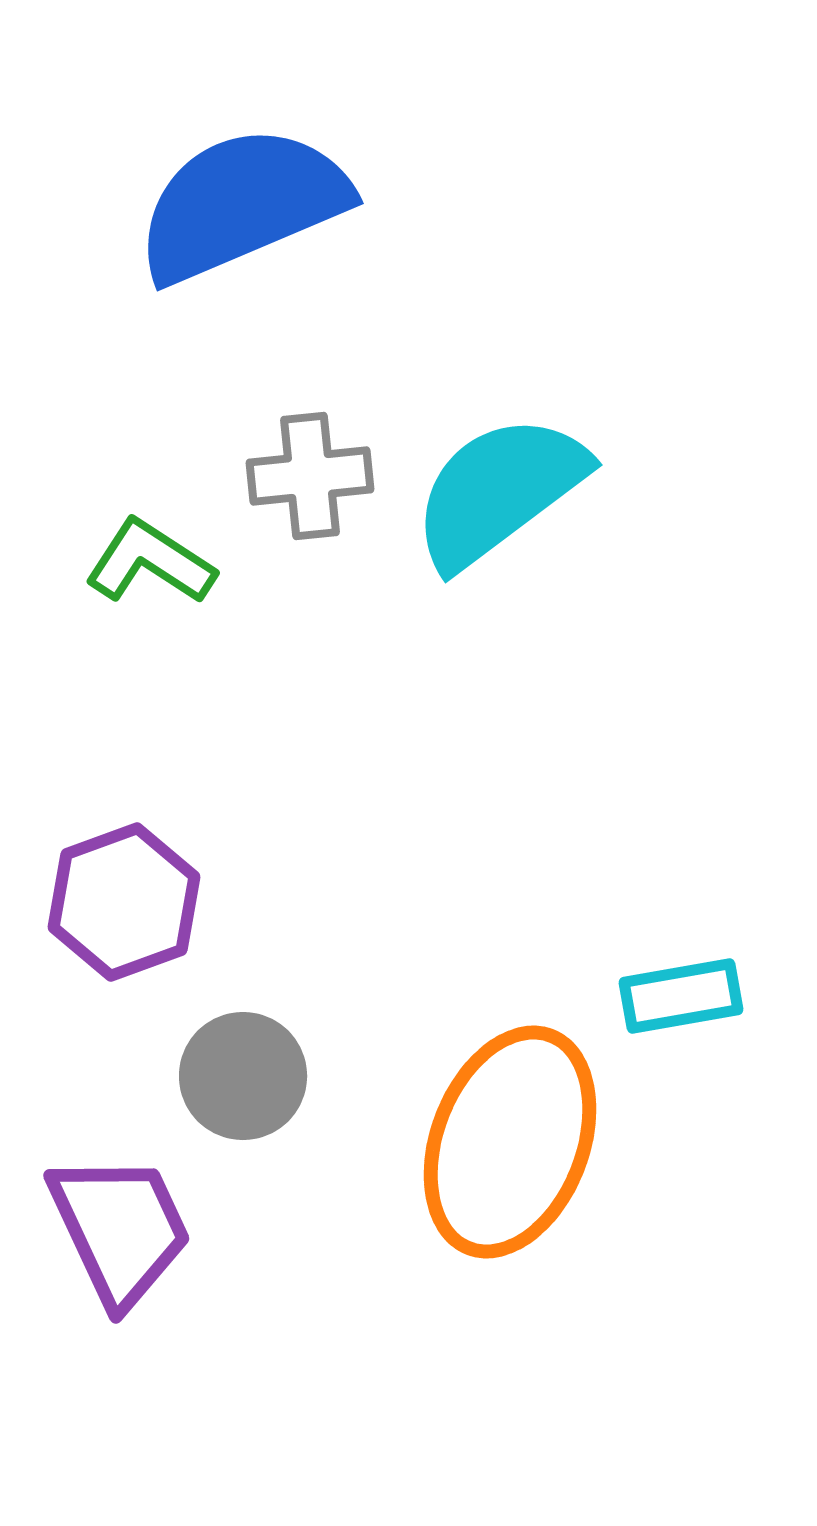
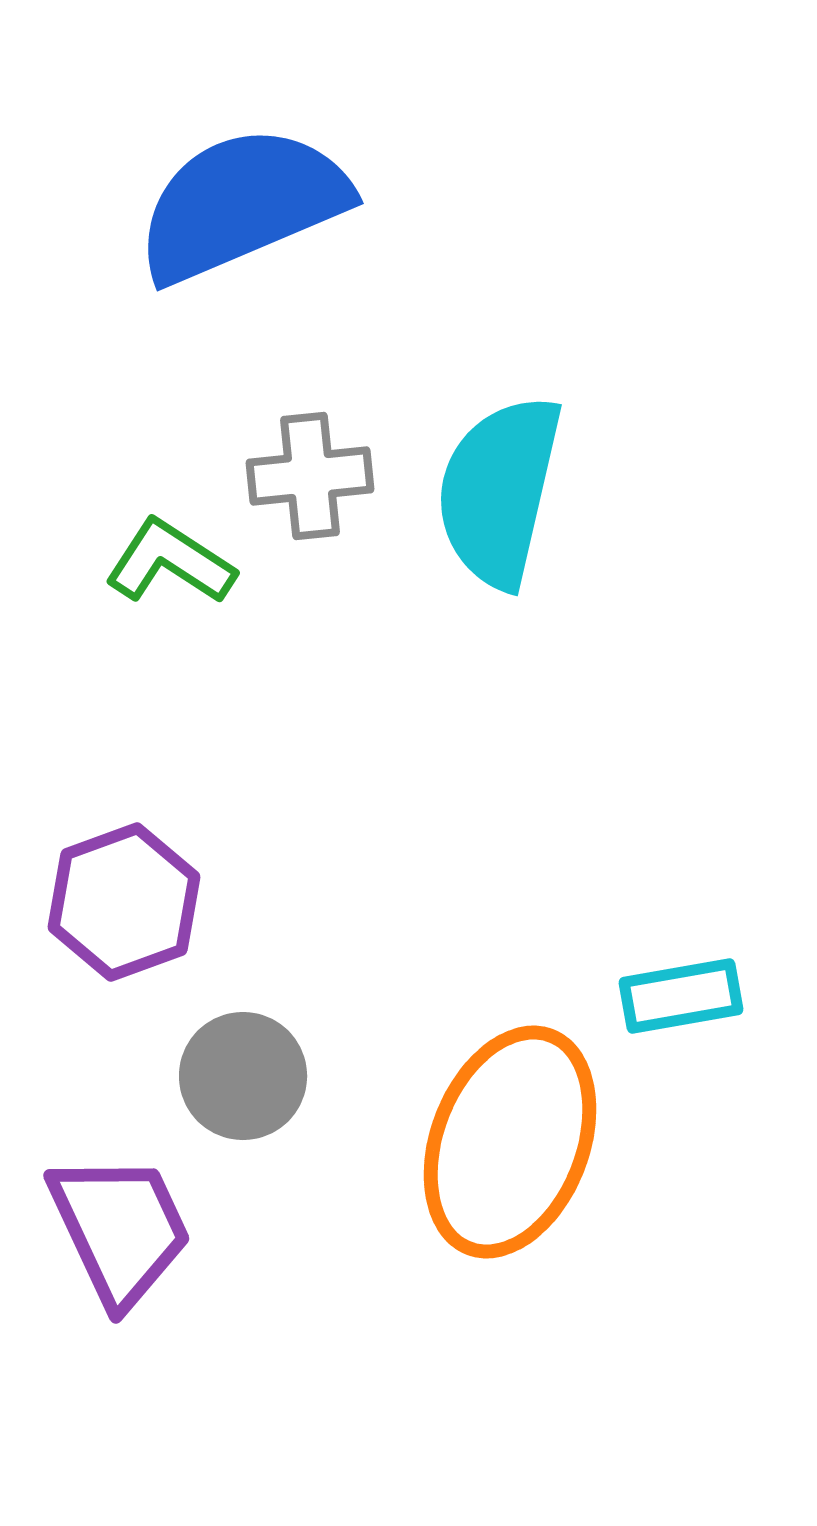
cyan semicircle: rotated 40 degrees counterclockwise
green L-shape: moved 20 px right
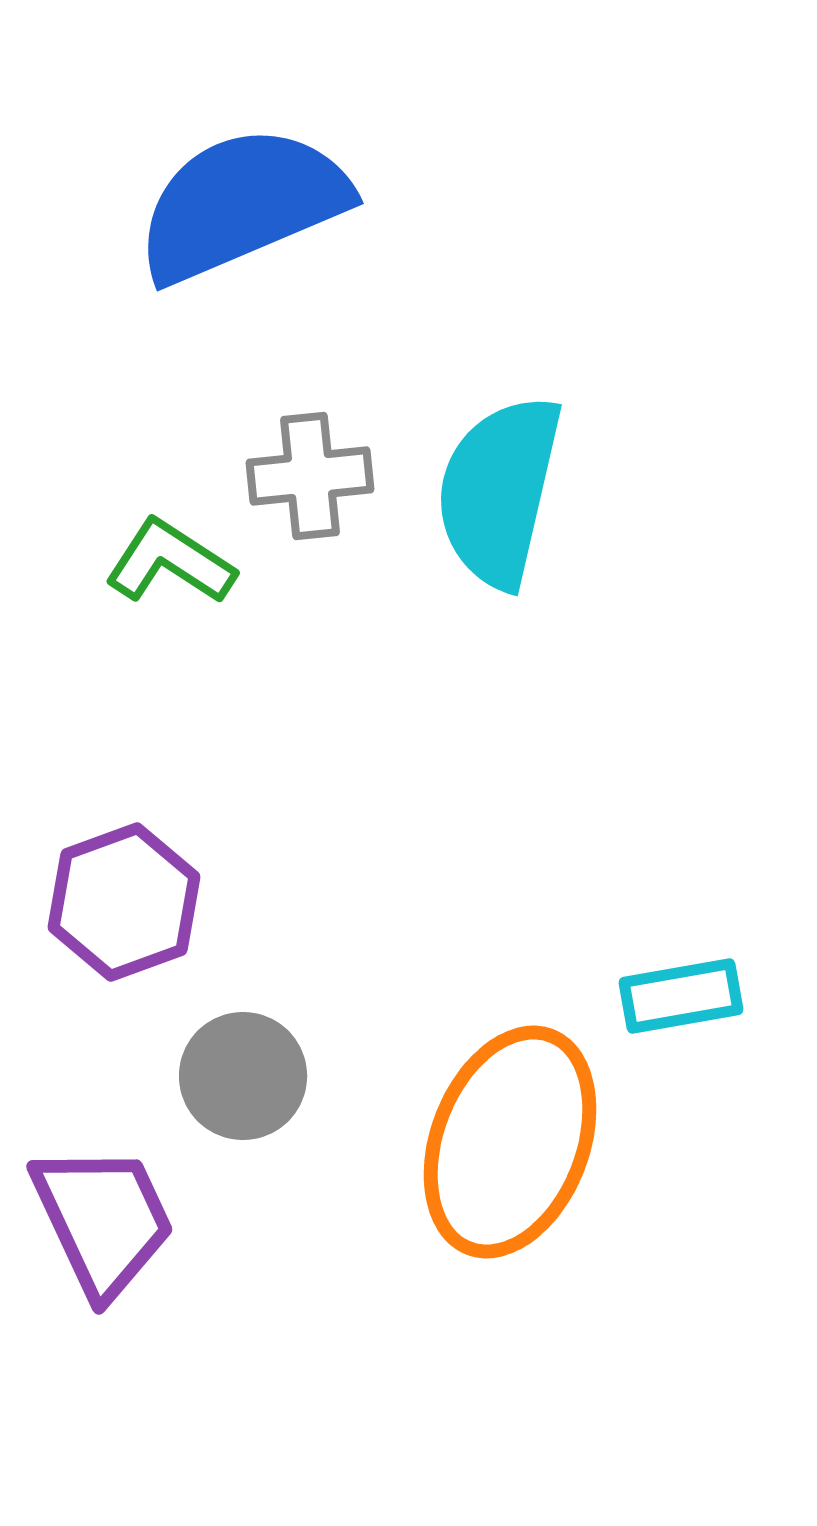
purple trapezoid: moved 17 px left, 9 px up
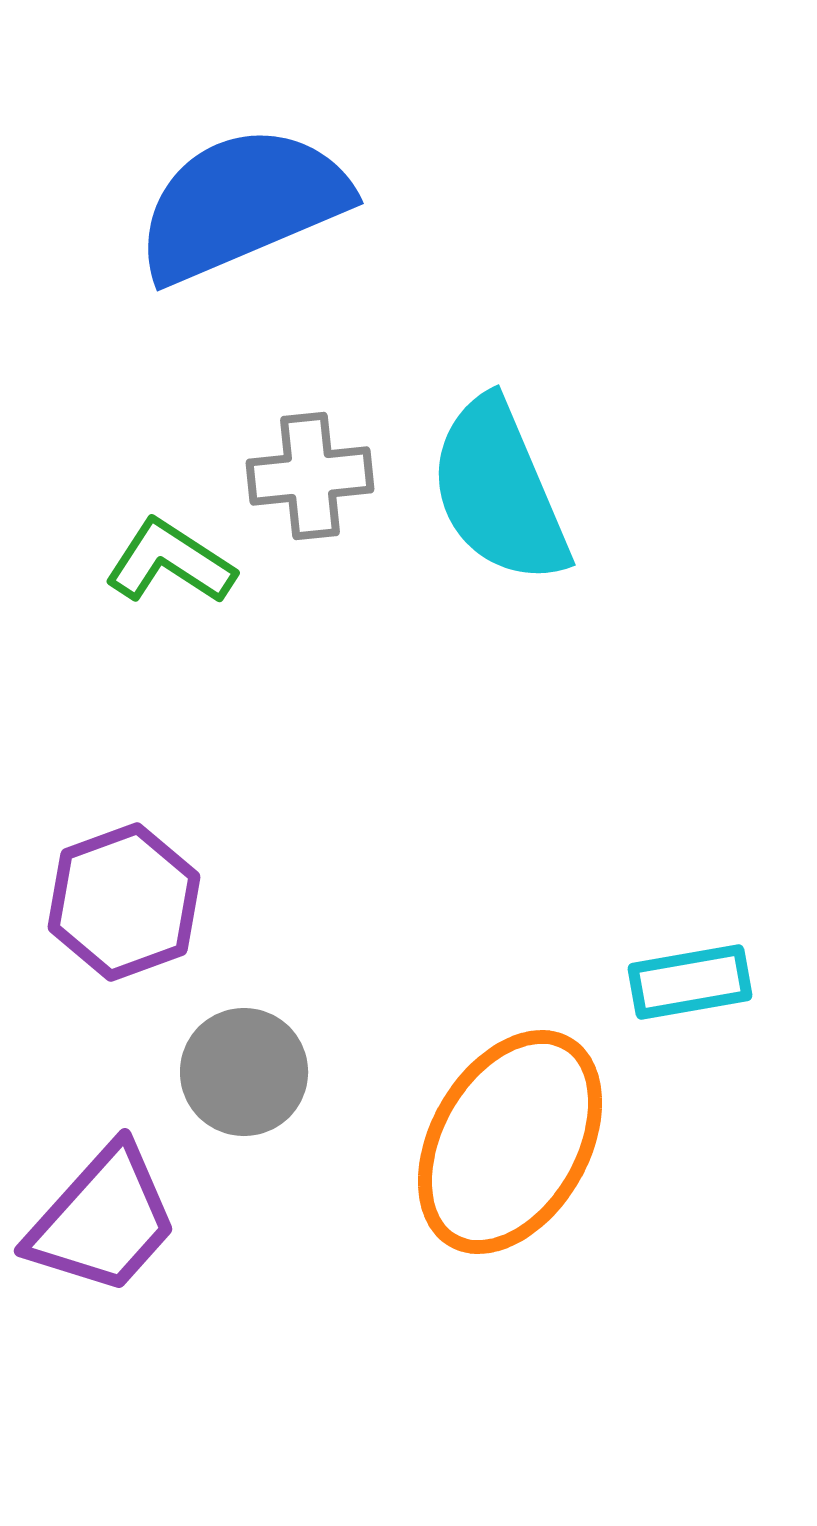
cyan semicircle: rotated 36 degrees counterclockwise
cyan rectangle: moved 9 px right, 14 px up
gray circle: moved 1 px right, 4 px up
orange ellipse: rotated 9 degrees clockwise
purple trapezoid: rotated 67 degrees clockwise
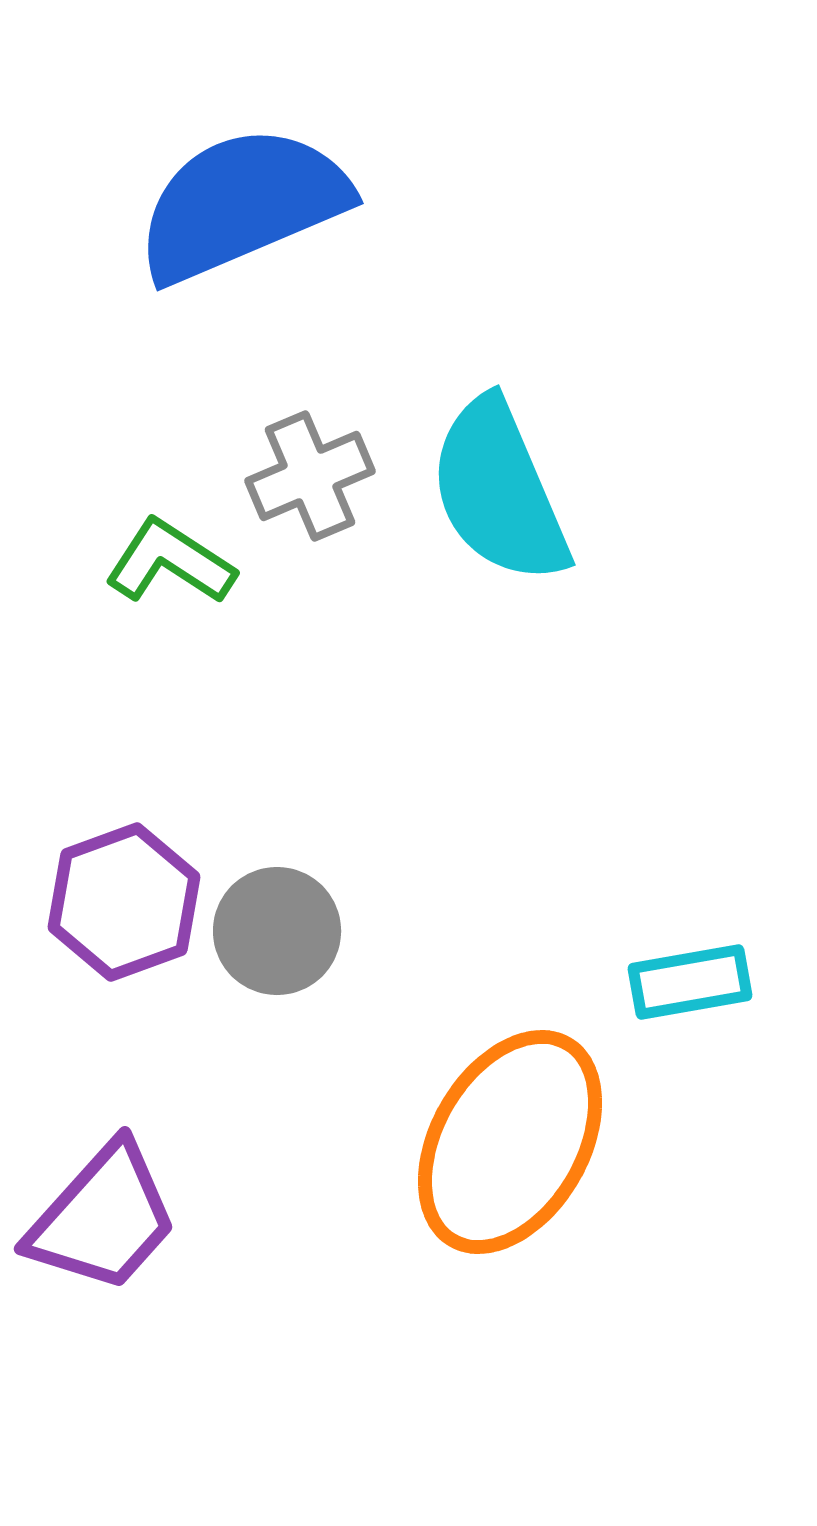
gray cross: rotated 17 degrees counterclockwise
gray circle: moved 33 px right, 141 px up
purple trapezoid: moved 2 px up
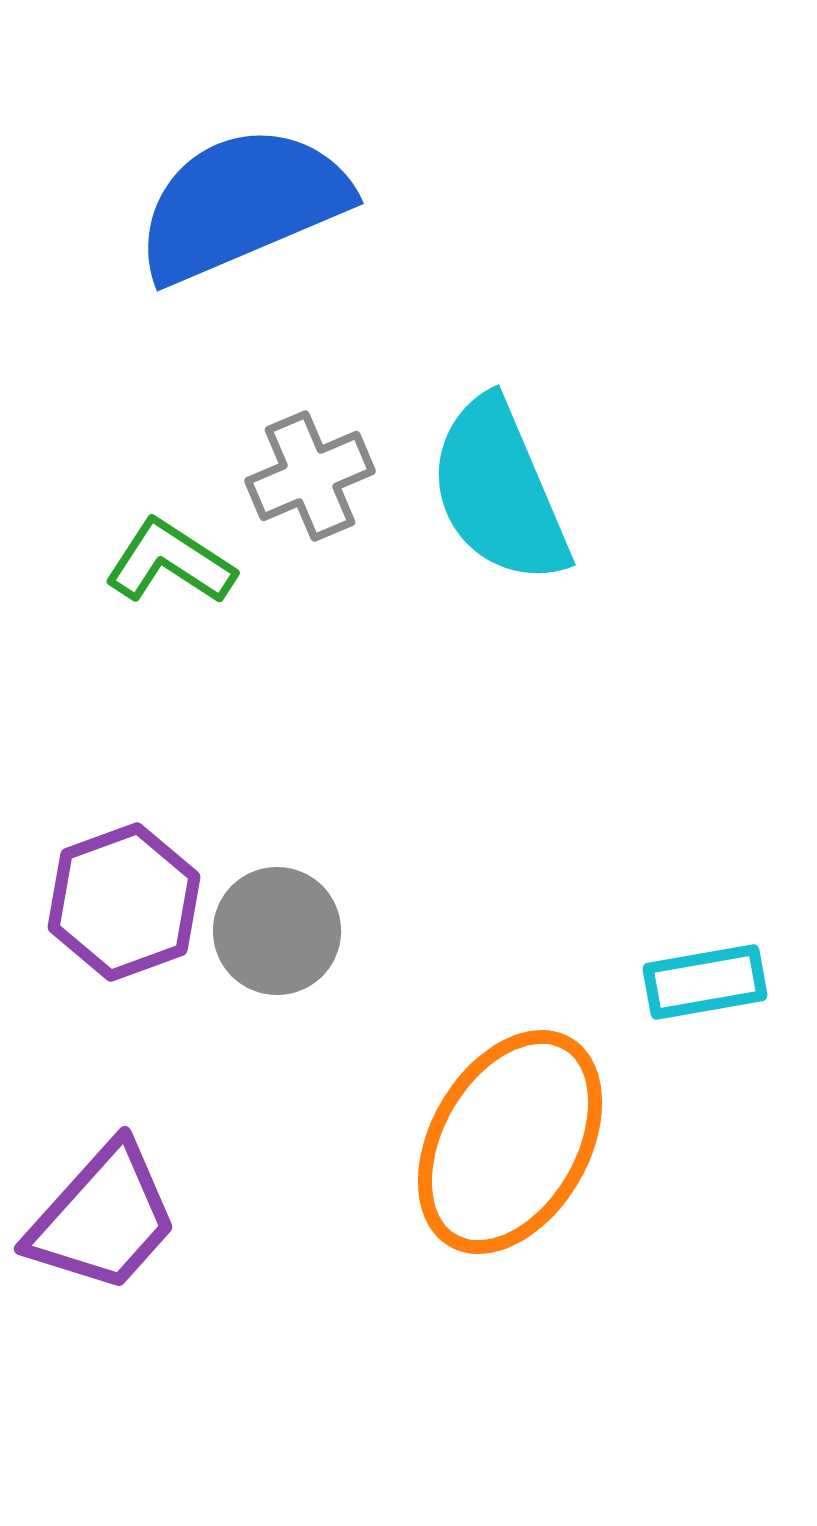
cyan rectangle: moved 15 px right
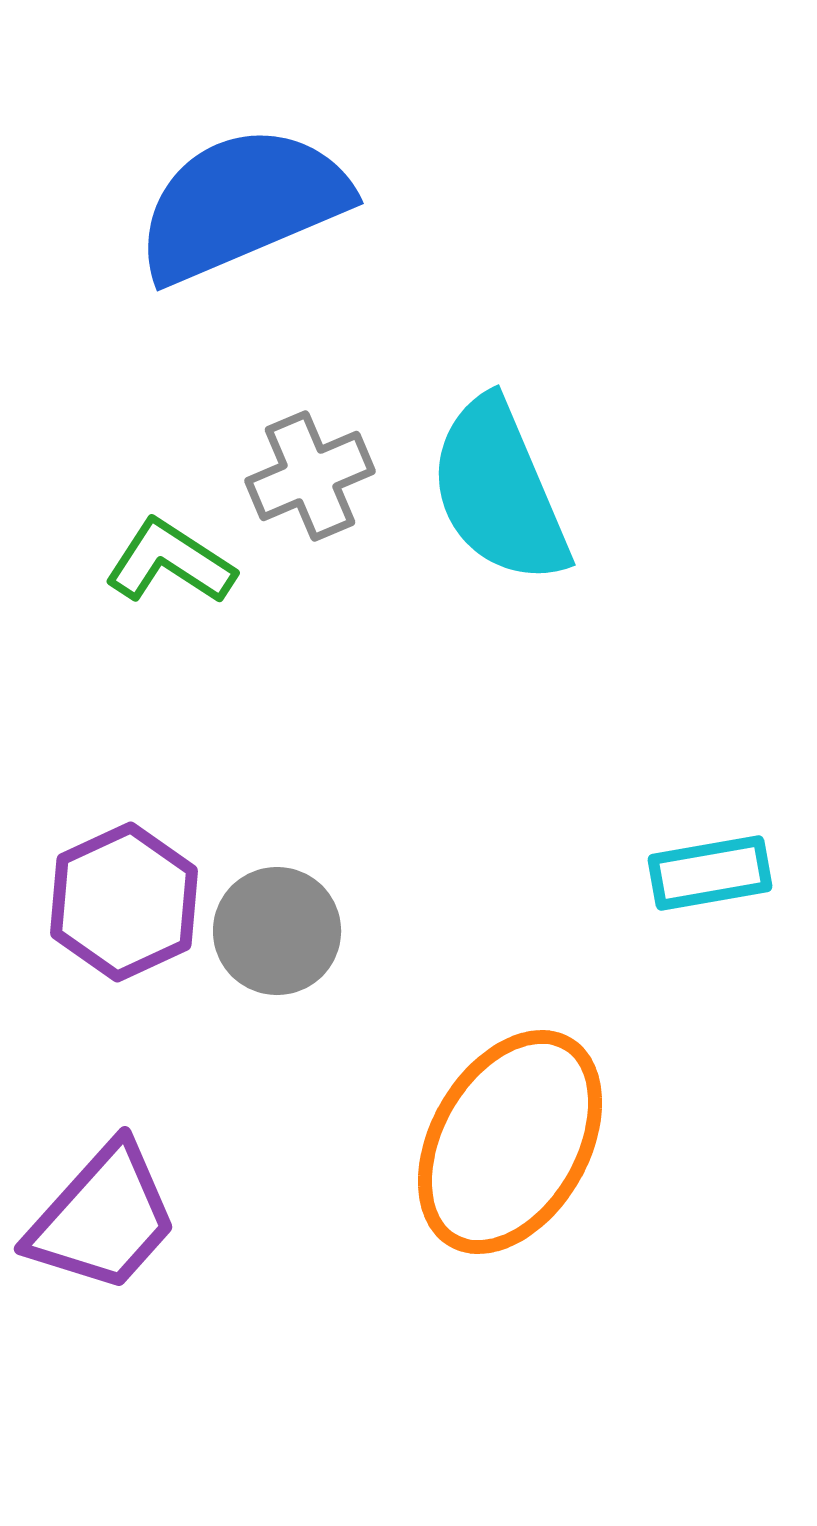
purple hexagon: rotated 5 degrees counterclockwise
cyan rectangle: moved 5 px right, 109 px up
